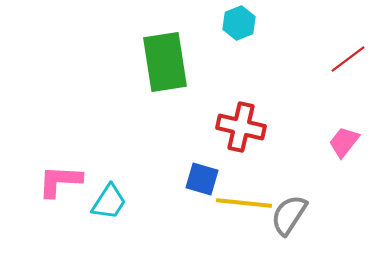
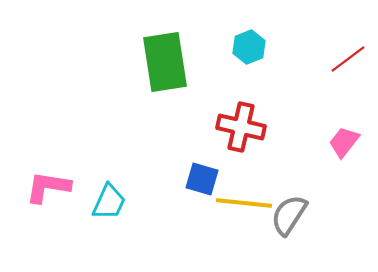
cyan hexagon: moved 10 px right, 24 px down
pink L-shape: moved 12 px left, 6 px down; rotated 6 degrees clockwise
cyan trapezoid: rotated 9 degrees counterclockwise
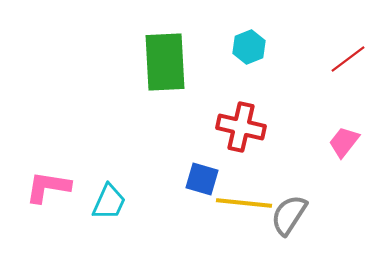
green rectangle: rotated 6 degrees clockwise
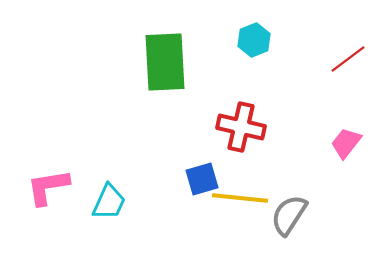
cyan hexagon: moved 5 px right, 7 px up
pink trapezoid: moved 2 px right, 1 px down
blue square: rotated 32 degrees counterclockwise
pink L-shape: rotated 18 degrees counterclockwise
yellow line: moved 4 px left, 5 px up
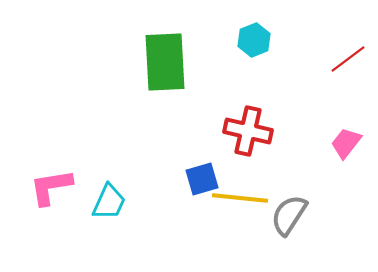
red cross: moved 7 px right, 4 px down
pink L-shape: moved 3 px right
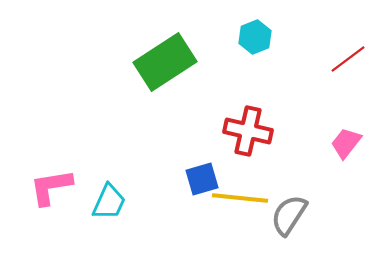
cyan hexagon: moved 1 px right, 3 px up
green rectangle: rotated 60 degrees clockwise
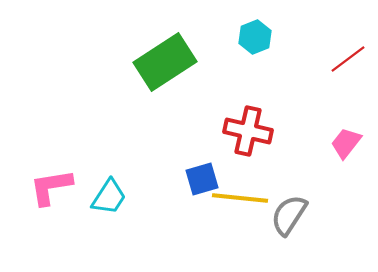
cyan trapezoid: moved 5 px up; rotated 9 degrees clockwise
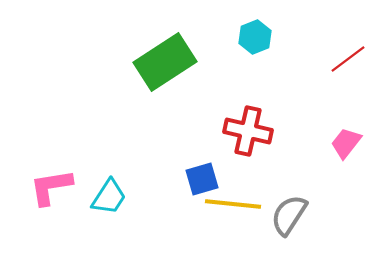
yellow line: moved 7 px left, 6 px down
